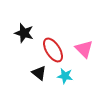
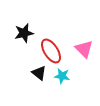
black star: rotated 30 degrees counterclockwise
red ellipse: moved 2 px left, 1 px down
cyan star: moved 3 px left
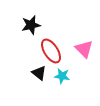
black star: moved 7 px right, 8 px up
